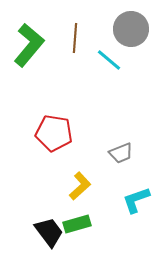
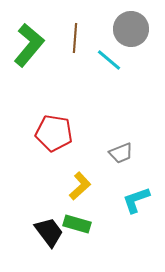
green rectangle: rotated 32 degrees clockwise
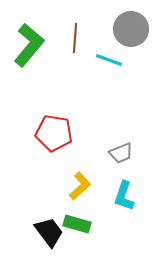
cyan line: rotated 20 degrees counterclockwise
cyan L-shape: moved 12 px left, 4 px up; rotated 52 degrees counterclockwise
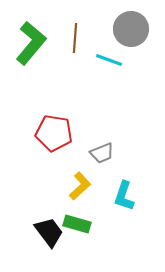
green L-shape: moved 2 px right, 2 px up
gray trapezoid: moved 19 px left
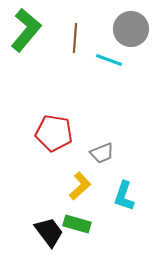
green L-shape: moved 5 px left, 13 px up
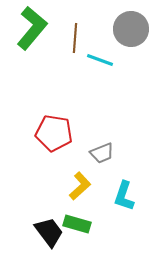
green L-shape: moved 6 px right, 2 px up
cyan line: moved 9 px left
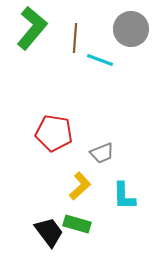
cyan L-shape: rotated 20 degrees counterclockwise
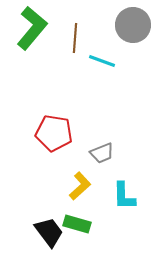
gray circle: moved 2 px right, 4 px up
cyan line: moved 2 px right, 1 px down
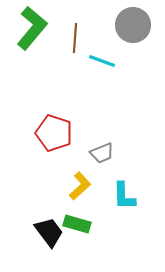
red pentagon: rotated 9 degrees clockwise
